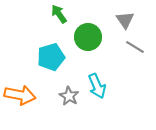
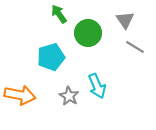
green circle: moved 4 px up
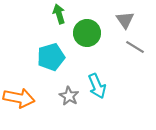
green arrow: rotated 18 degrees clockwise
green circle: moved 1 px left
orange arrow: moved 1 px left, 3 px down
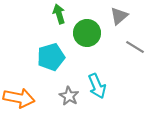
gray triangle: moved 6 px left, 4 px up; rotated 24 degrees clockwise
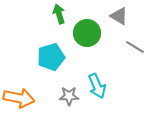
gray triangle: rotated 48 degrees counterclockwise
gray star: rotated 30 degrees counterclockwise
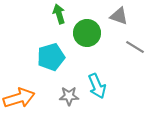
gray triangle: rotated 12 degrees counterclockwise
orange arrow: rotated 28 degrees counterclockwise
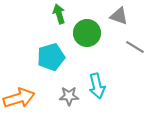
cyan arrow: rotated 10 degrees clockwise
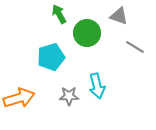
green arrow: rotated 12 degrees counterclockwise
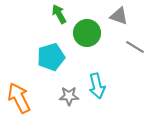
orange arrow: rotated 100 degrees counterclockwise
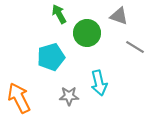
cyan arrow: moved 2 px right, 3 px up
